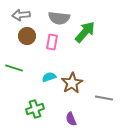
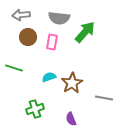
brown circle: moved 1 px right, 1 px down
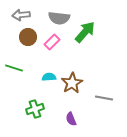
pink rectangle: rotated 35 degrees clockwise
cyan semicircle: rotated 16 degrees clockwise
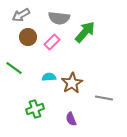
gray arrow: rotated 24 degrees counterclockwise
green line: rotated 18 degrees clockwise
